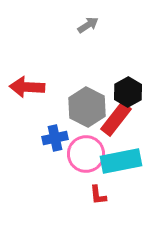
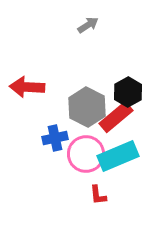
red rectangle: moved 2 px up; rotated 12 degrees clockwise
cyan rectangle: moved 3 px left, 5 px up; rotated 12 degrees counterclockwise
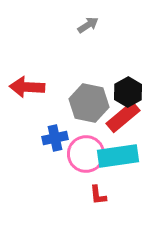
gray hexagon: moved 2 px right, 4 px up; rotated 15 degrees counterclockwise
red rectangle: moved 7 px right
cyan rectangle: rotated 15 degrees clockwise
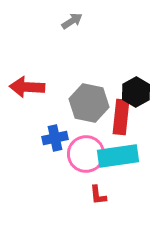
gray arrow: moved 16 px left, 4 px up
black hexagon: moved 8 px right
red rectangle: moved 2 px left; rotated 44 degrees counterclockwise
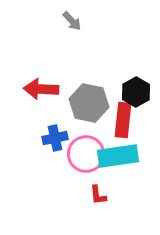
gray arrow: rotated 80 degrees clockwise
red arrow: moved 14 px right, 2 px down
red rectangle: moved 2 px right, 3 px down
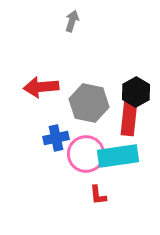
gray arrow: rotated 120 degrees counterclockwise
red arrow: moved 2 px up; rotated 8 degrees counterclockwise
red rectangle: moved 6 px right, 2 px up
blue cross: moved 1 px right
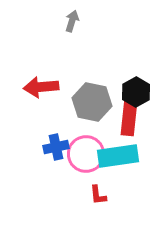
gray hexagon: moved 3 px right, 1 px up
blue cross: moved 9 px down
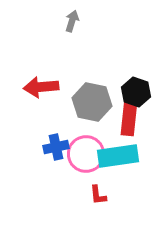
black hexagon: rotated 12 degrees counterclockwise
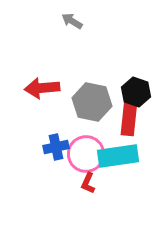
gray arrow: rotated 75 degrees counterclockwise
red arrow: moved 1 px right, 1 px down
red L-shape: moved 10 px left, 12 px up; rotated 30 degrees clockwise
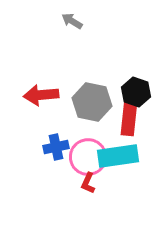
red arrow: moved 1 px left, 7 px down
pink circle: moved 2 px right, 3 px down
